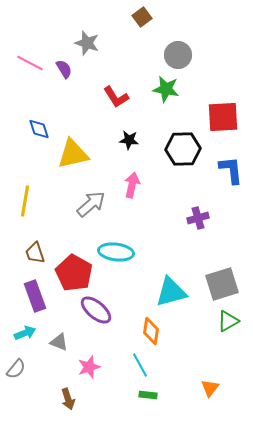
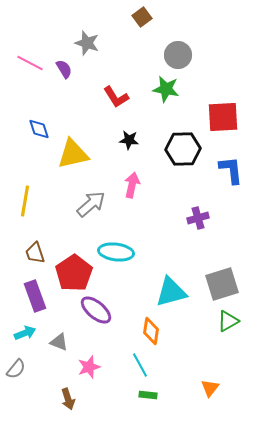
red pentagon: rotated 9 degrees clockwise
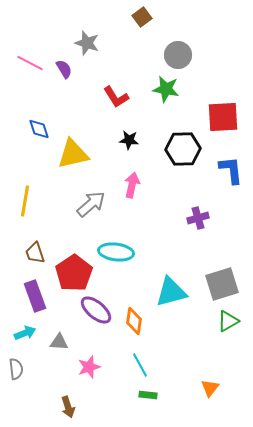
orange diamond: moved 17 px left, 10 px up
gray triangle: rotated 18 degrees counterclockwise
gray semicircle: rotated 45 degrees counterclockwise
brown arrow: moved 8 px down
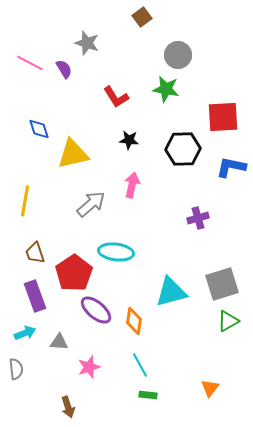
blue L-shape: moved 3 px up; rotated 72 degrees counterclockwise
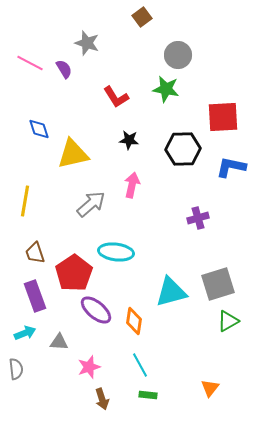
gray square: moved 4 px left
brown arrow: moved 34 px right, 8 px up
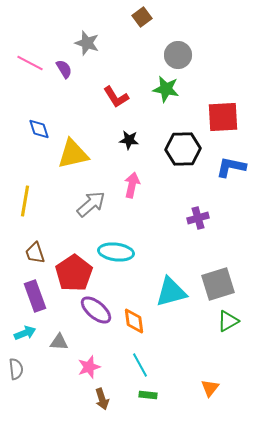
orange diamond: rotated 16 degrees counterclockwise
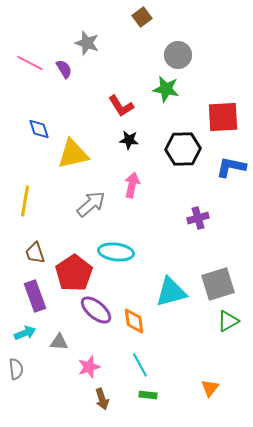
red L-shape: moved 5 px right, 9 px down
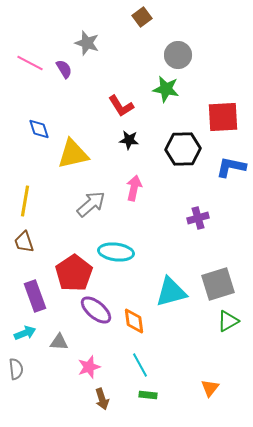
pink arrow: moved 2 px right, 3 px down
brown trapezoid: moved 11 px left, 11 px up
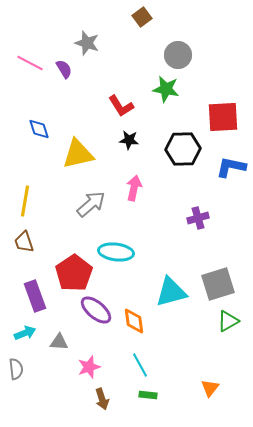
yellow triangle: moved 5 px right
